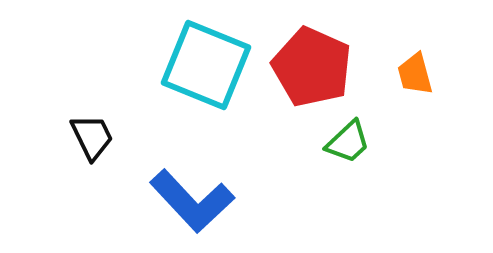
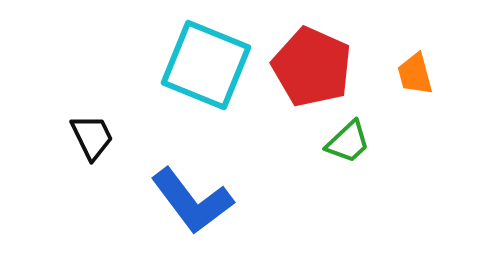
blue L-shape: rotated 6 degrees clockwise
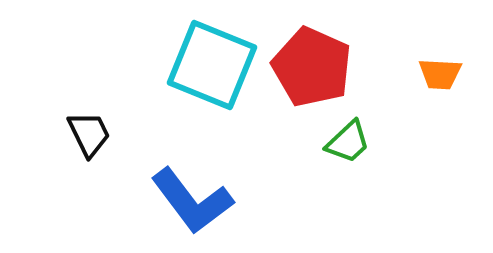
cyan square: moved 6 px right
orange trapezoid: moved 25 px right; rotated 72 degrees counterclockwise
black trapezoid: moved 3 px left, 3 px up
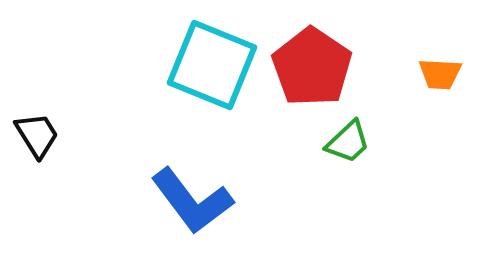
red pentagon: rotated 10 degrees clockwise
black trapezoid: moved 52 px left, 1 px down; rotated 6 degrees counterclockwise
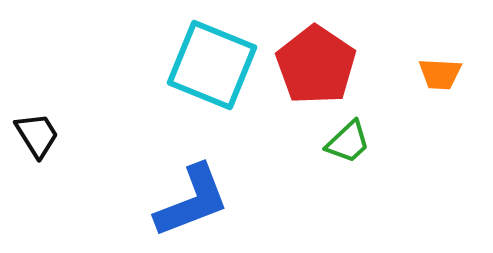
red pentagon: moved 4 px right, 2 px up
blue L-shape: rotated 74 degrees counterclockwise
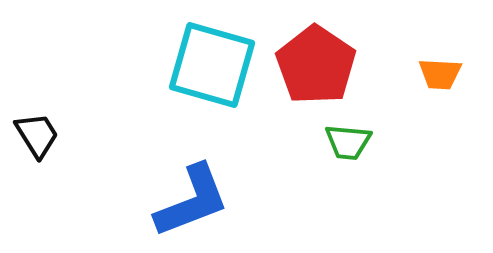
cyan square: rotated 6 degrees counterclockwise
green trapezoid: rotated 48 degrees clockwise
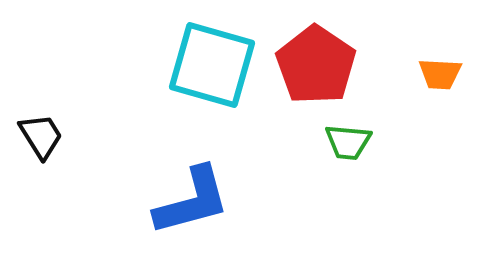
black trapezoid: moved 4 px right, 1 px down
blue L-shape: rotated 6 degrees clockwise
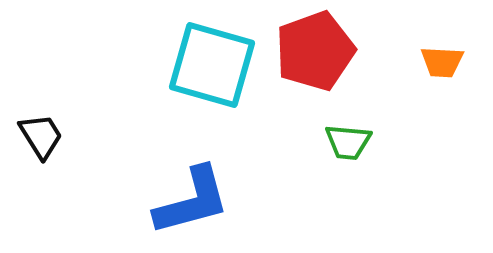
red pentagon: moved 1 px left, 14 px up; rotated 18 degrees clockwise
orange trapezoid: moved 2 px right, 12 px up
